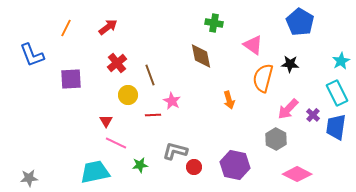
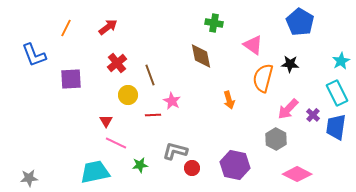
blue L-shape: moved 2 px right
red circle: moved 2 px left, 1 px down
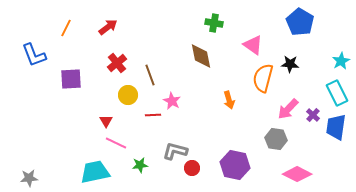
gray hexagon: rotated 20 degrees counterclockwise
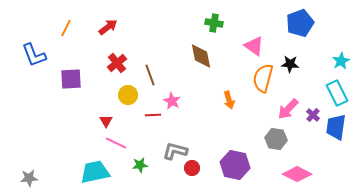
blue pentagon: moved 1 px down; rotated 20 degrees clockwise
pink triangle: moved 1 px right, 1 px down
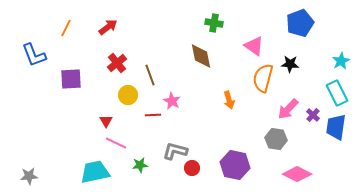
gray star: moved 2 px up
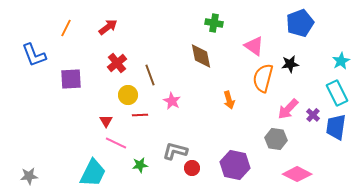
black star: rotated 12 degrees counterclockwise
red line: moved 13 px left
cyan trapezoid: moved 2 px left, 1 px down; rotated 128 degrees clockwise
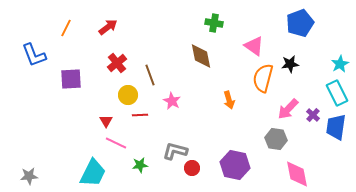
cyan star: moved 1 px left, 3 px down
pink diamond: rotated 52 degrees clockwise
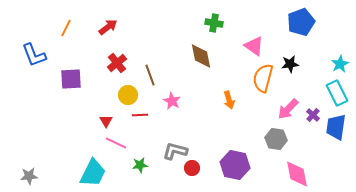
blue pentagon: moved 1 px right, 1 px up
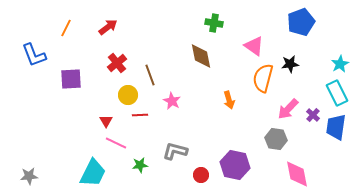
red circle: moved 9 px right, 7 px down
